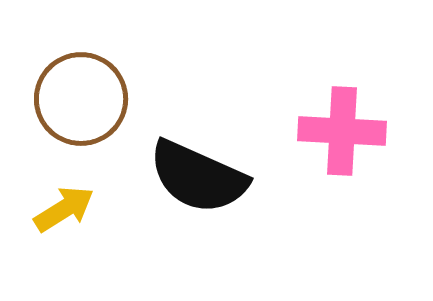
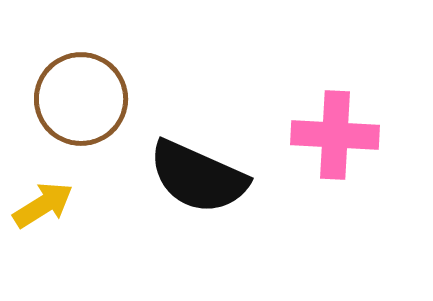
pink cross: moved 7 px left, 4 px down
yellow arrow: moved 21 px left, 4 px up
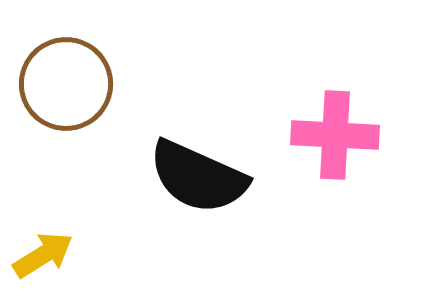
brown circle: moved 15 px left, 15 px up
yellow arrow: moved 50 px down
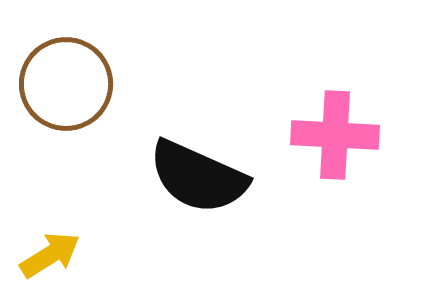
yellow arrow: moved 7 px right
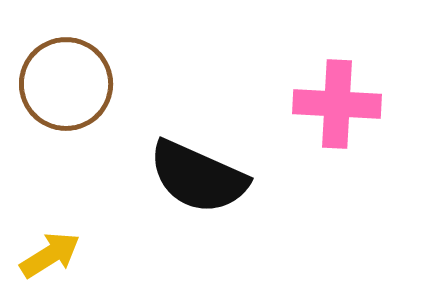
pink cross: moved 2 px right, 31 px up
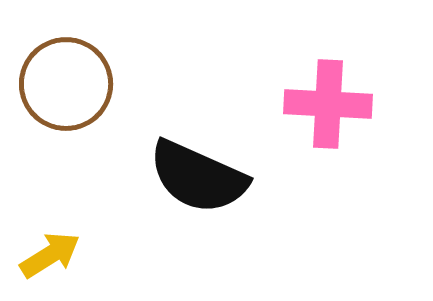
pink cross: moved 9 px left
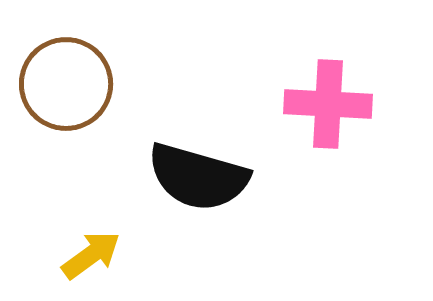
black semicircle: rotated 8 degrees counterclockwise
yellow arrow: moved 41 px right; rotated 4 degrees counterclockwise
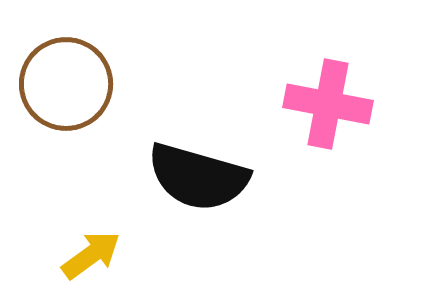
pink cross: rotated 8 degrees clockwise
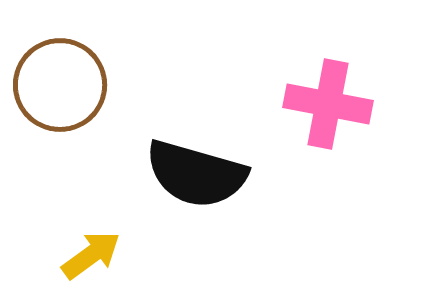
brown circle: moved 6 px left, 1 px down
black semicircle: moved 2 px left, 3 px up
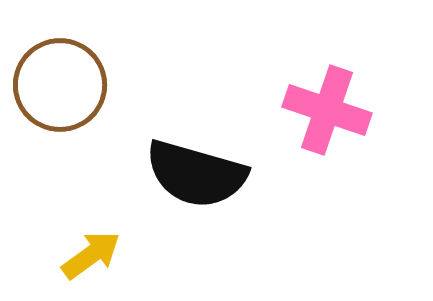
pink cross: moved 1 px left, 6 px down; rotated 8 degrees clockwise
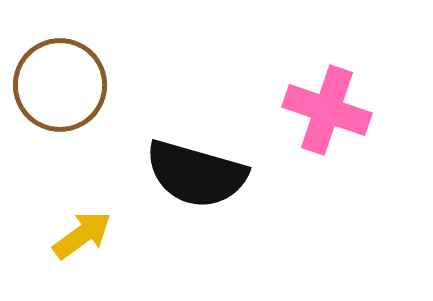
yellow arrow: moved 9 px left, 20 px up
